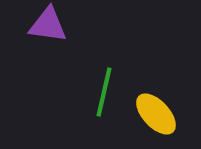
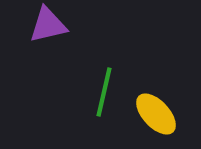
purple triangle: rotated 21 degrees counterclockwise
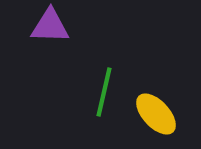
purple triangle: moved 2 px right, 1 px down; rotated 15 degrees clockwise
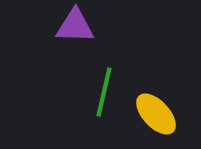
purple triangle: moved 25 px right
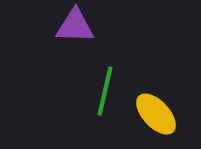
green line: moved 1 px right, 1 px up
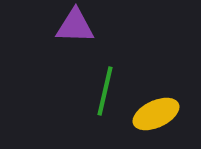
yellow ellipse: rotated 72 degrees counterclockwise
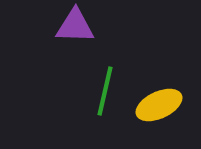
yellow ellipse: moved 3 px right, 9 px up
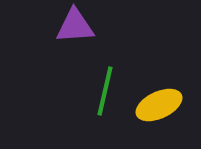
purple triangle: rotated 6 degrees counterclockwise
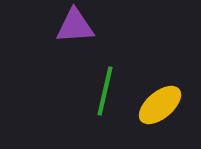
yellow ellipse: moved 1 px right; rotated 15 degrees counterclockwise
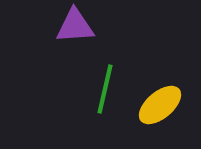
green line: moved 2 px up
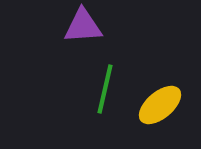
purple triangle: moved 8 px right
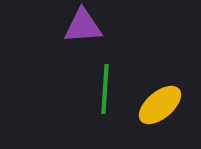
green line: rotated 9 degrees counterclockwise
